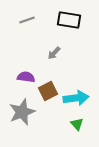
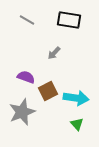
gray line: rotated 49 degrees clockwise
purple semicircle: rotated 12 degrees clockwise
cyan arrow: rotated 15 degrees clockwise
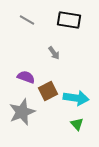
gray arrow: rotated 80 degrees counterclockwise
